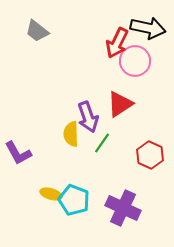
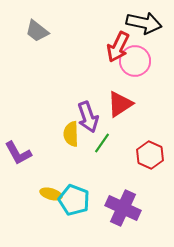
black arrow: moved 4 px left, 5 px up
red arrow: moved 1 px right, 4 px down
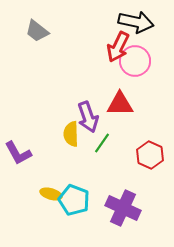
black arrow: moved 8 px left, 1 px up
red triangle: rotated 32 degrees clockwise
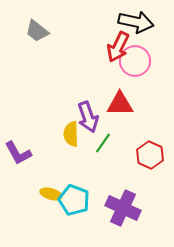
green line: moved 1 px right
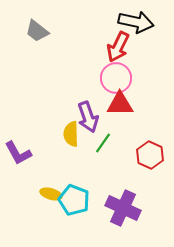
pink circle: moved 19 px left, 17 px down
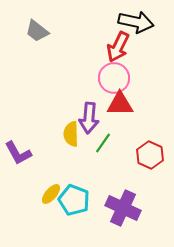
pink circle: moved 2 px left
purple arrow: moved 1 px right, 1 px down; rotated 24 degrees clockwise
yellow ellipse: rotated 65 degrees counterclockwise
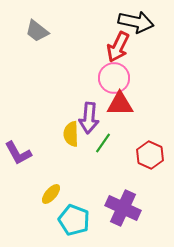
cyan pentagon: moved 20 px down
